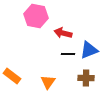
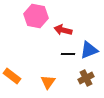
red arrow: moved 3 px up
brown cross: rotated 28 degrees counterclockwise
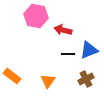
brown cross: moved 1 px down
orange triangle: moved 1 px up
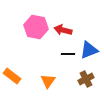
pink hexagon: moved 11 px down
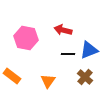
pink hexagon: moved 10 px left, 11 px down
brown cross: moved 1 px left, 2 px up; rotated 21 degrees counterclockwise
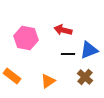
orange triangle: rotated 21 degrees clockwise
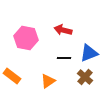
blue triangle: moved 3 px down
black line: moved 4 px left, 4 px down
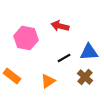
red arrow: moved 3 px left, 4 px up
blue triangle: moved 1 px up; rotated 18 degrees clockwise
black line: rotated 32 degrees counterclockwise
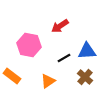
red arrow: rotated 48 degrees counterclockwise
pink hexagon: moved 3 px right, 7 px down
blue triangle: moved 2 px left, 1 px up
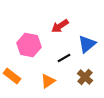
blue triangle: moved 7 px up; rotated 36 degrees counterclockwise
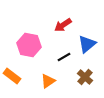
red arrow: moved 3 px right, 1 px up
black line: moved 1 px up
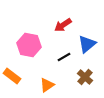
orange triangle: moved 1 px left, 4 px down
